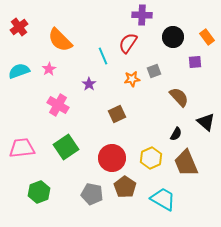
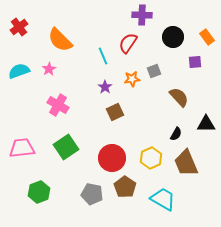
purple star: moved 16 px right, 3 px down
brown square: moved 2 px left, 2 px up
black triangle: moved 2 px down; rotated 42 degrees counterclockwise
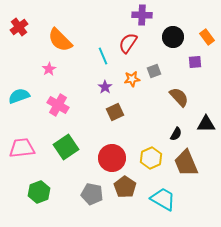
cyan semicircle: moved 25 px down
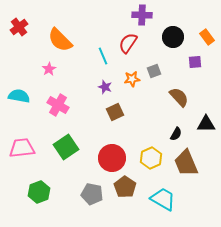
purple star: rotated 16 degrees counterclockwise
cyan semicircle: rotated 30 degrees clockwise
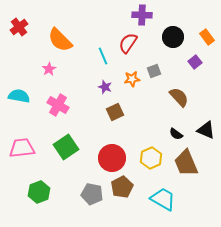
purple square: rotated 32 degrees counterclockwise
black triangle: moved 6 px down; rotated 24 degrees clockwise
black semicircle: rotated 96 degrees clockwise
brown pentagon: moved 3 px left; rotated 10 degrees clockwise
